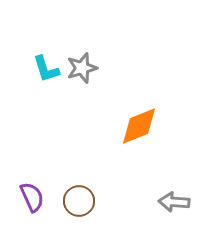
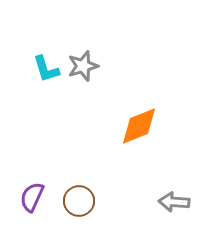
gray star: moved 1 px right, 2 px up
purple semicircle: rotated 132 degrees counterclockwise
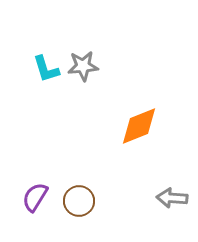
gray star: rotated 12 degrees clockwise
purple semicircle: moved 3 px right; rotated 8 degrees clockwise
gray arrow: moved 2 px left, 4 px up
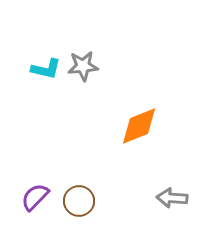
cyan L-shape: rotated 60 degrees counterclockwise
purple semicircle: rotated 12 degrees clockwise
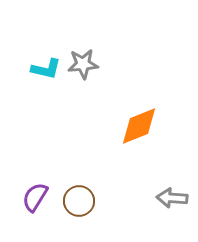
gray star: moved 2 px up
purple semicircle: rotated 12 degrees counterclockwise
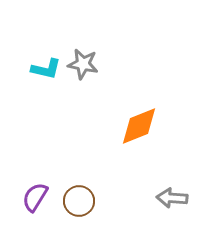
gray star: rotated 16 degrees clockwise
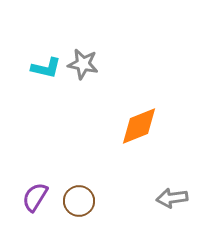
cyan L-shape: moved 1 px up
gray arrow: rotated 12 degrees counterclockwise
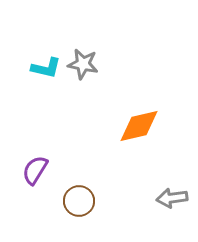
orange diamond: rotated 9 degrees clockwise
purple semicircle: moved 27 px up
